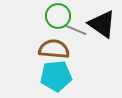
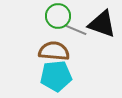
black triangle: rotated 16 degrees counterclockwise
brown semicircle: moved 2 px down
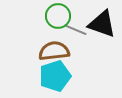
brown semicircle: rotated 12 degrees counterclockwise
cyan pentagon: moved 1 px left; rotated 12 degrees counterclockwise
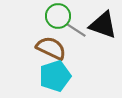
black triangle: moved 1 px right, 1 px down
gray line: rotated 10 degrees clockwise
brown semicircle: moved 3 px left, 3 px up; rotated 32 degrees clockwise
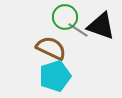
green circle: moved 7 px right, 1 px down
black triangle: moved 2 px left, 1 px down
gray line: moved 2 px right
